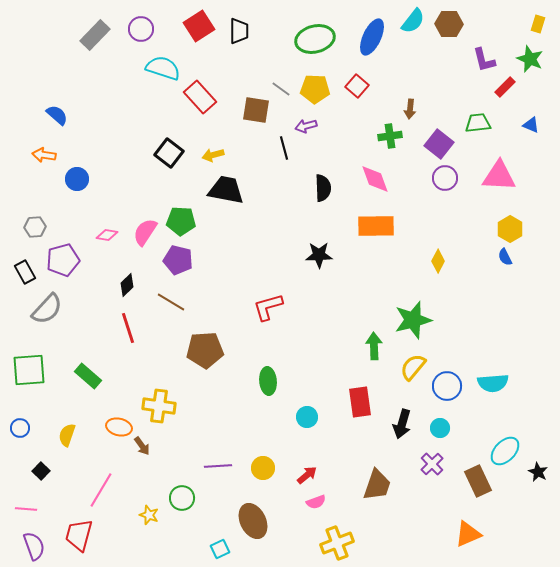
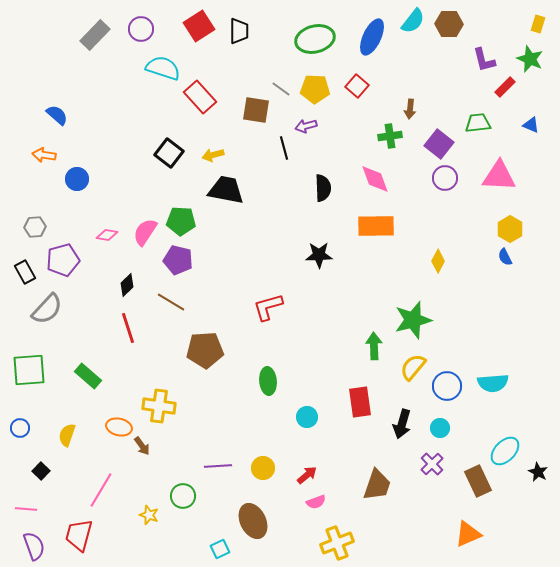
green circle at (182, 498): moved 1 px right, 2 px up
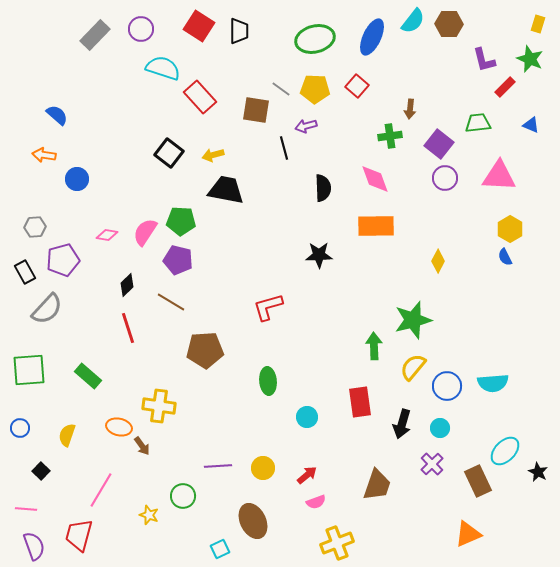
red square at (199, 26): rotated 24 degrees counterclockwise
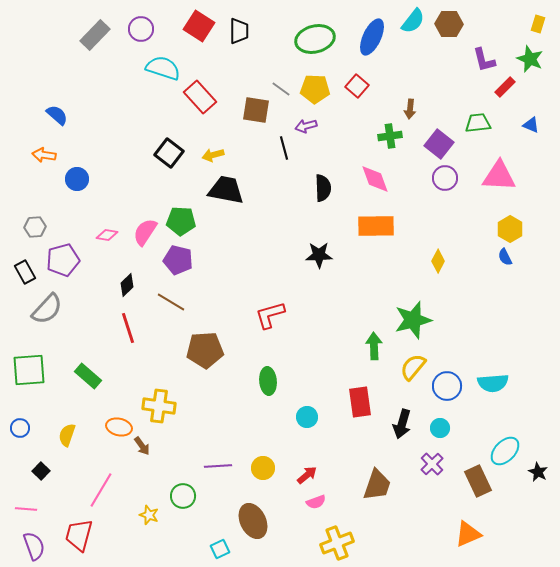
red L-shape at (268, 307): moved 2 px right, 8 px down
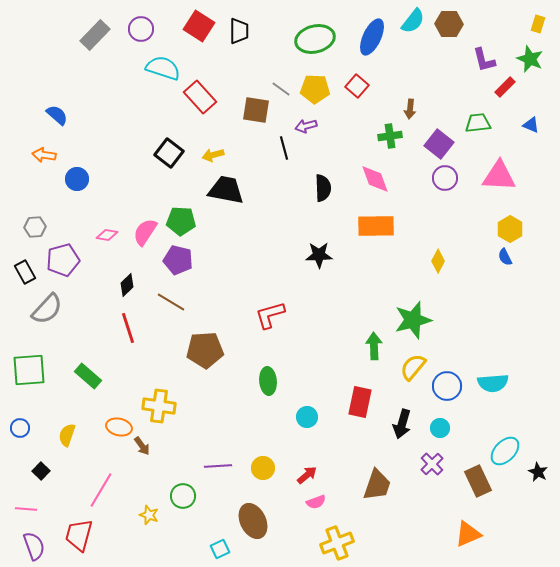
red rectangle at (360, 402): rotated 20 degrees clockwise
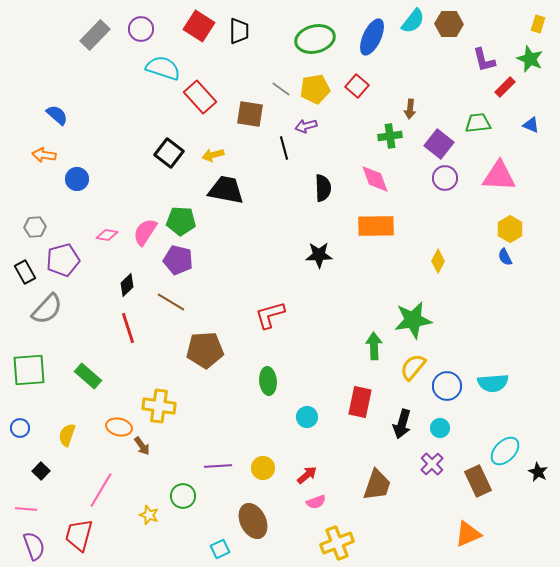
yellow pentagon at (315, 89): rotated 12 degrees counterclockwise
brown square at (256, 110): moved 6 px left, 4 px down
green star at (413, 320): rotated 6 degrees clockwise
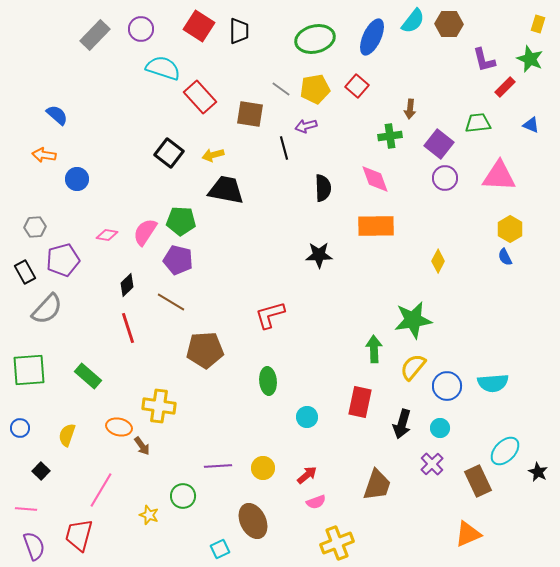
green arrow at (374, 346): moved 3 px down
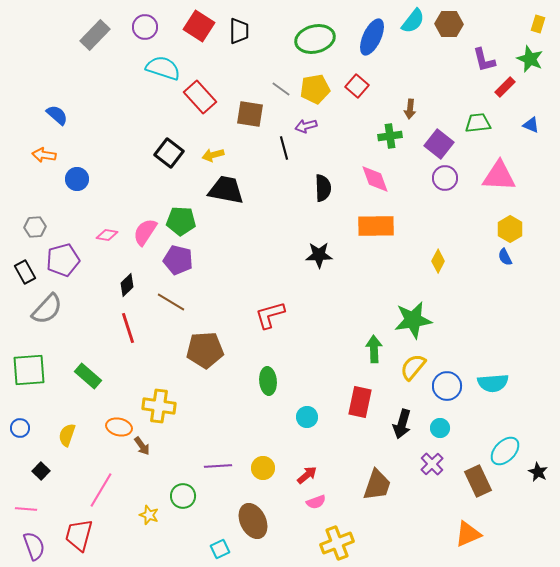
purple circle at (141, 29): moved 4 px right, 2 px up
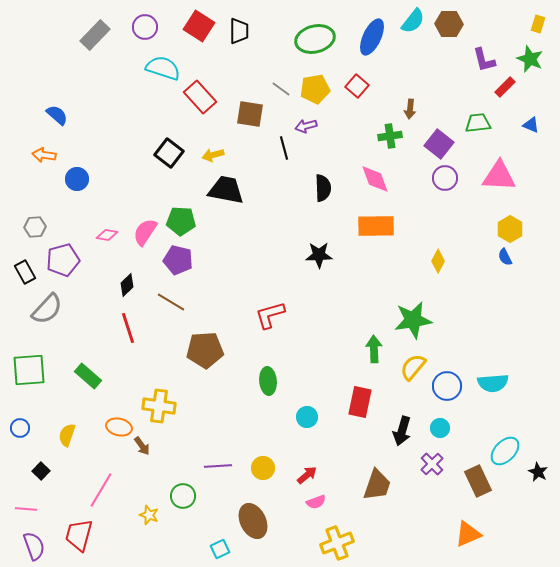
black arrow at (402, 424): moved 7 px down
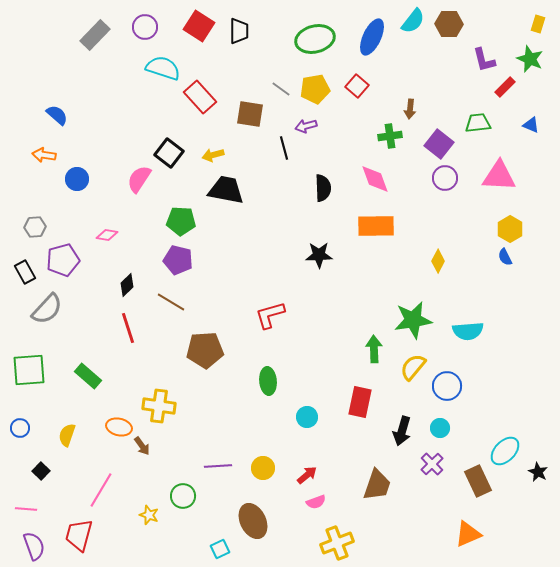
pink semicircle at (145, 232): moved 6 px left, 53 px up
cyan semicircle at (493, 383): moved 25 px left, 52 px up
